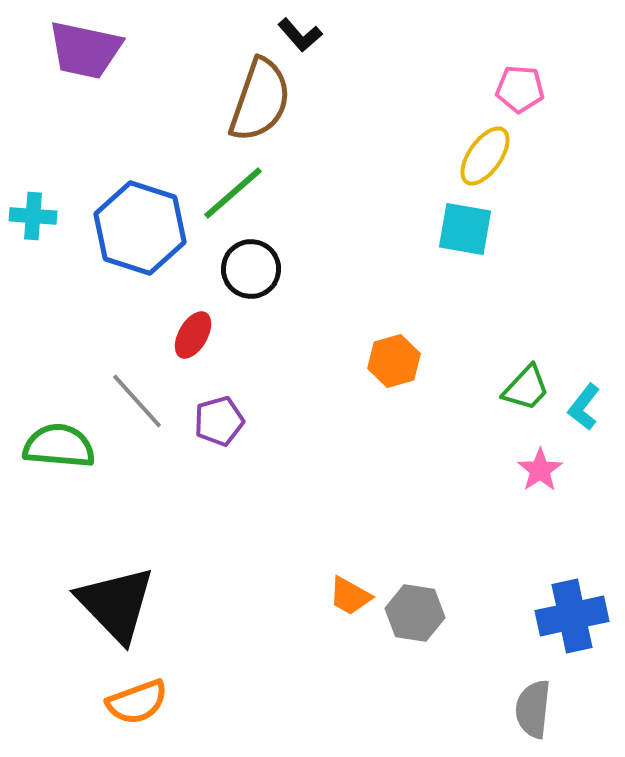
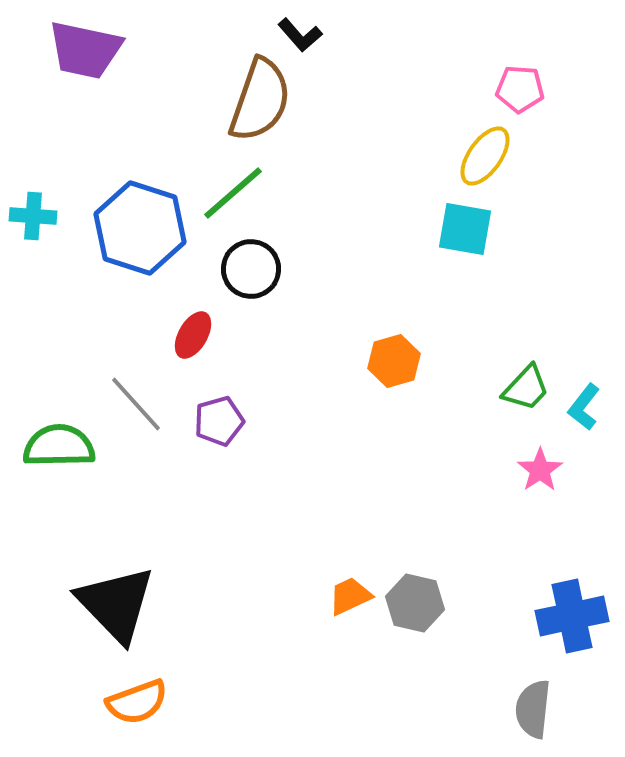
gray line: moved 1 px left, 3 px down
green semicircle: rotated 6 degrees counterclockwise
orange trapezoid: rotated 126 degrees clockwise
gray hexagon: moved 10 px up; rotated 4 degrees clockwise
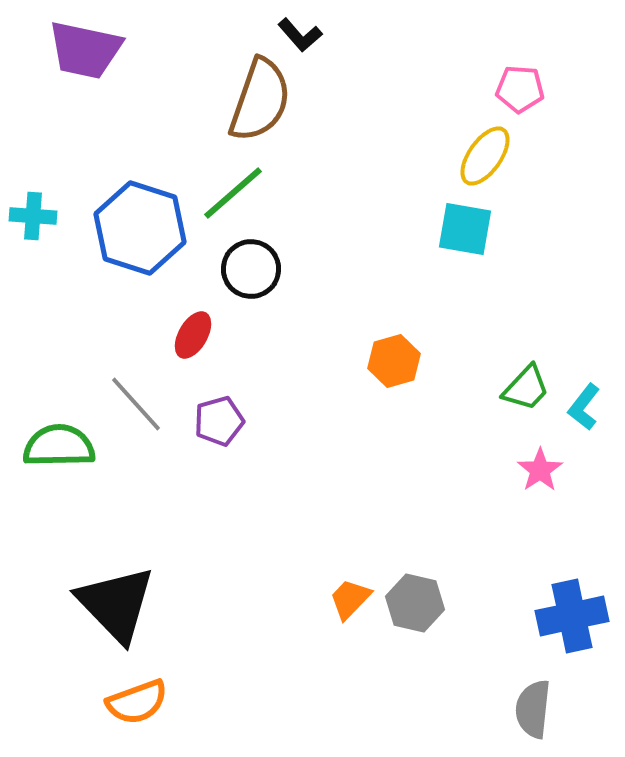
orange trapezoid: moved 3 px down; rotated 21 degrees counterclockwise
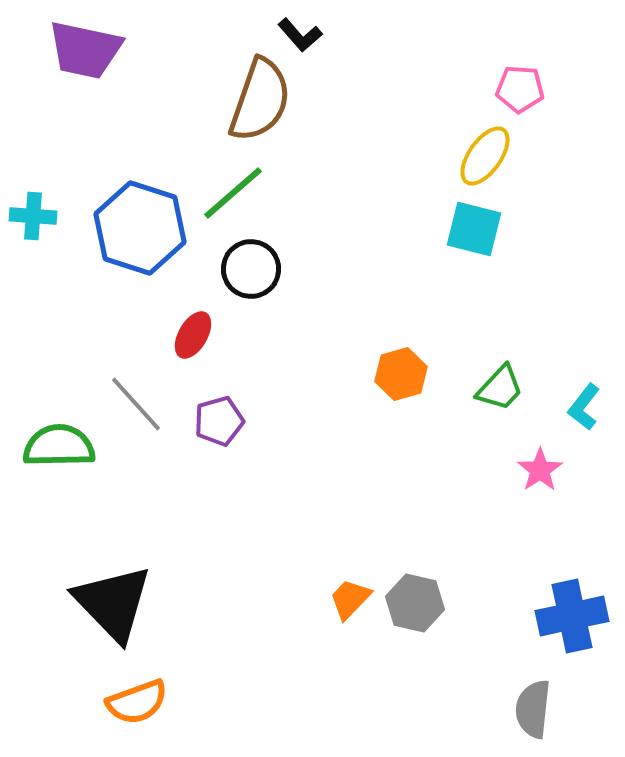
cyan square: moved 9 px right; rotated 4 degrees clockwise
orange hexagon: moved 7 px right, 13 px down
green trapezoid: moved 26 px left
black triangle: moved 3 px left, 1 px up
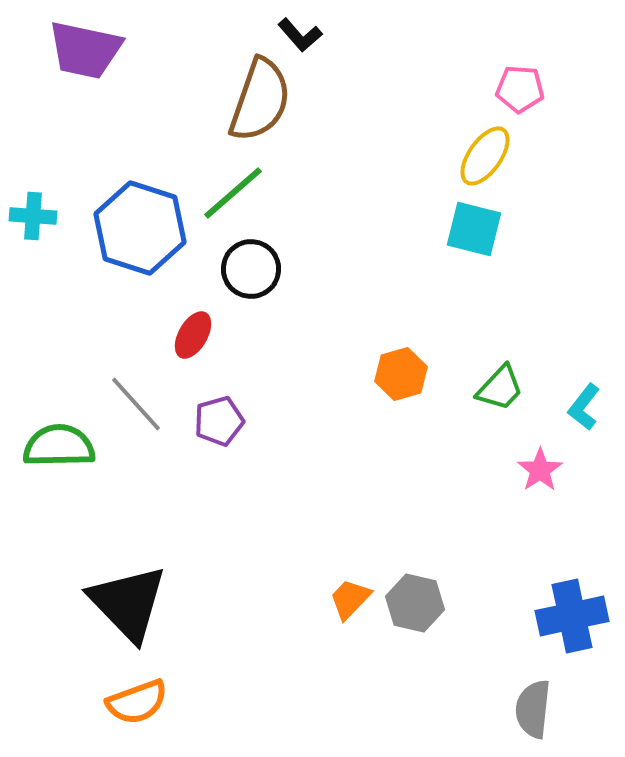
black triangle: moved 15 px right
